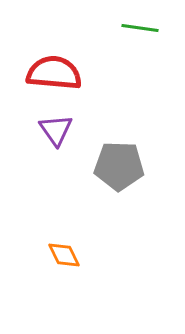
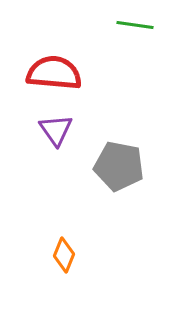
green line: moved 5 px left, 3 px up
gray pentagon: rotated 9 degrees clockwise
orange diamond: rotated 48 degrees clockwise
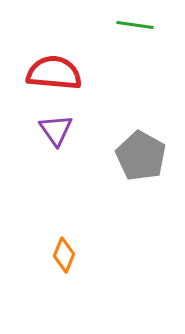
gray pentagon: moved 22 px right, 10 px up; rotated 18 degrees clockwise
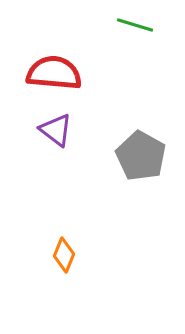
green line: rotated 9 degrees clockwise
purple triangle: rotated 18 degrees counterclockwise
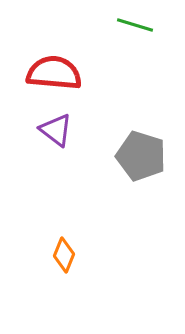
gray pentagon: rotated 12 degrees counterclockwise
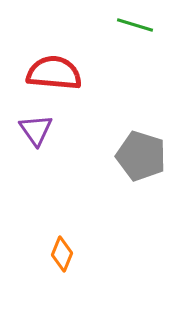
purple triangle: moved 20 px left; rotated 18 degrees clockwise
orange diamond: moved 2 px left, 1 px up
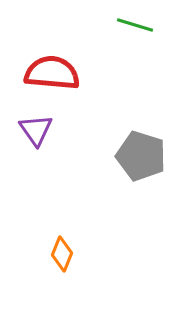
red semicircle: moved 2 px left
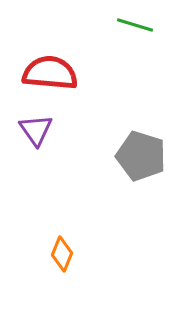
red semicircle: moved 2 px left
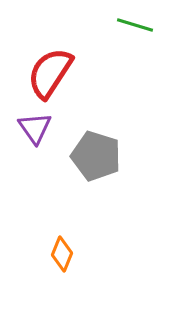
red semicircle: rotated 62 degrees counterclockwise
purple triangle: moved 1 px left, 2 px up
gray pentagon: moved 45 px left
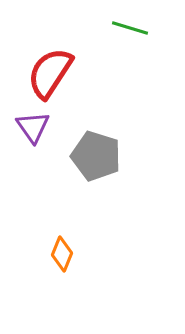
green line: moved 5 px left, 3 px down
purple triangle: moved 2 px left, 1 px up
